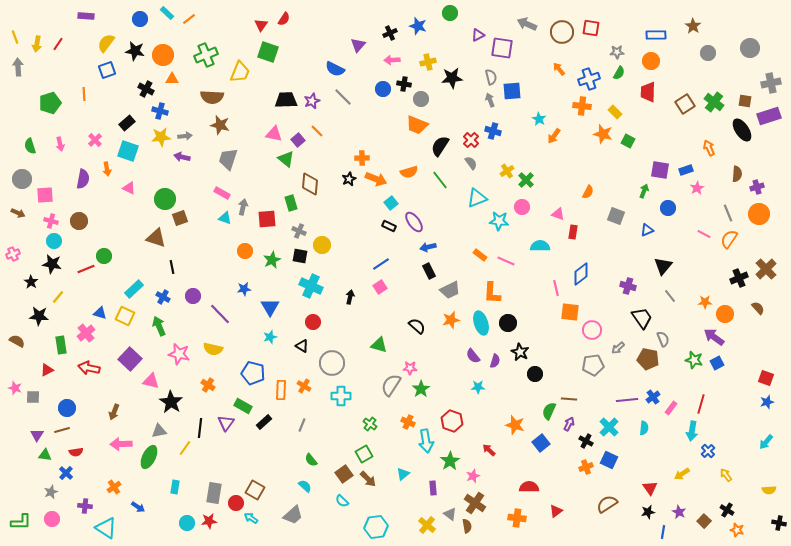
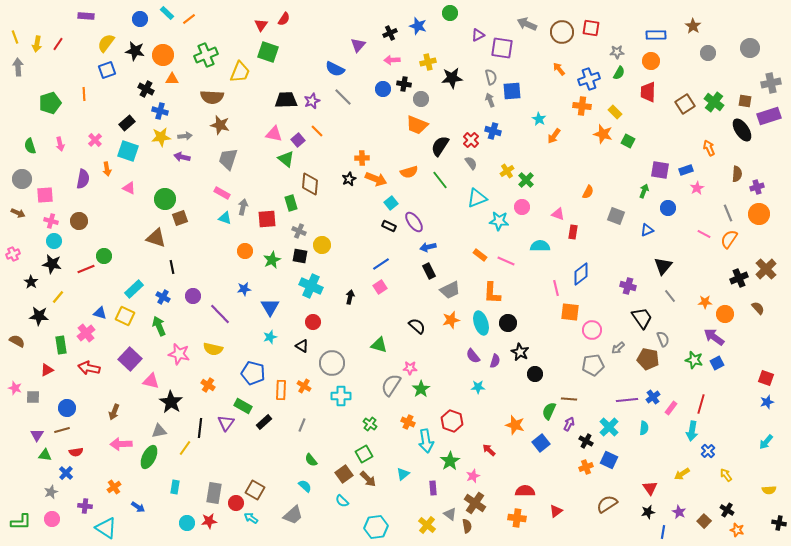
red semicircle at (529, 487): moved 4 px left, 4 px down
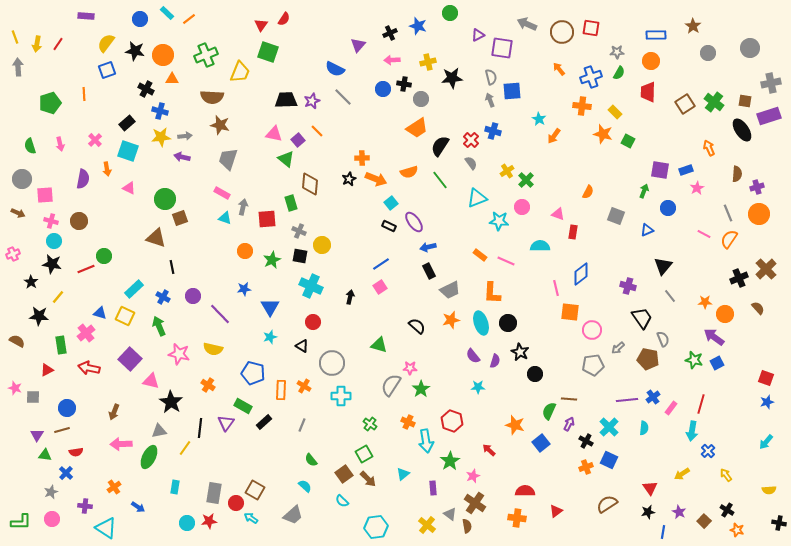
blue cross at (589, 79): moved 2 px right, 2 px up
orange trapezoid at (417, 125): moved 3 px down; rotated 55 degrees counterclockwise
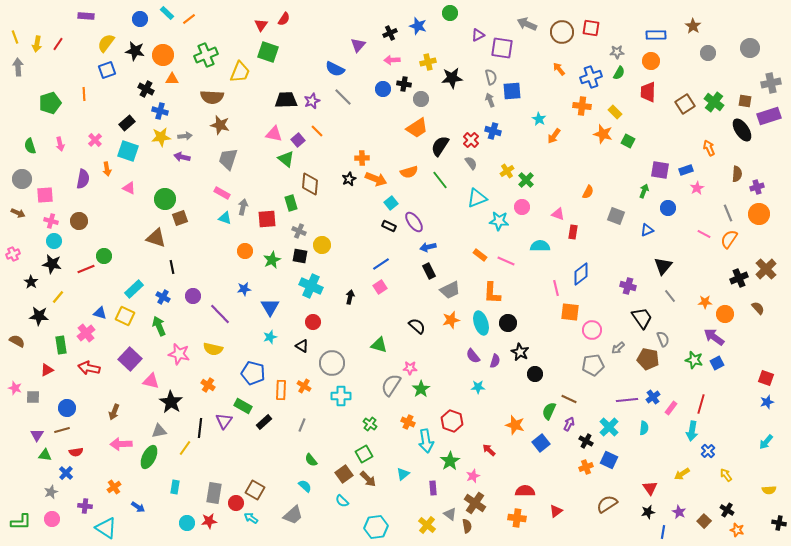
brown line at (569, 399): rotated 21 degrees clockwise
purple triangle at (226, 423): moved 2 px left, 2 px up
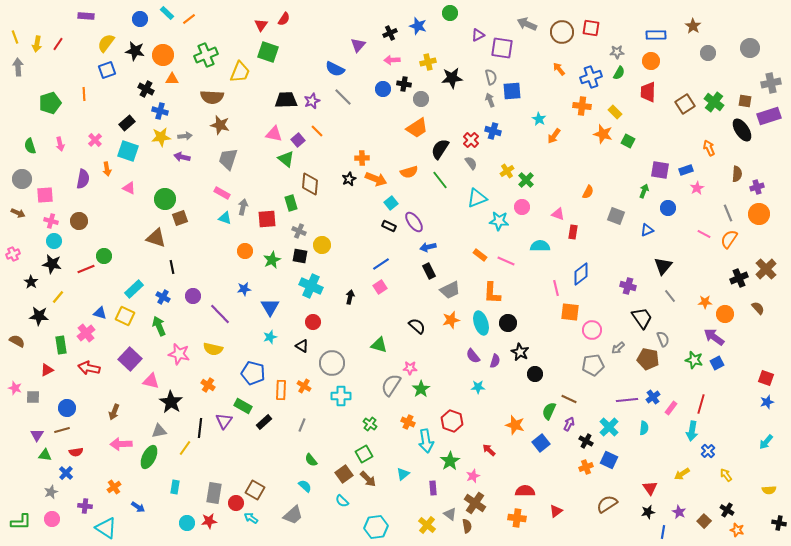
black semicircle at (440, 146): moved 3 px down
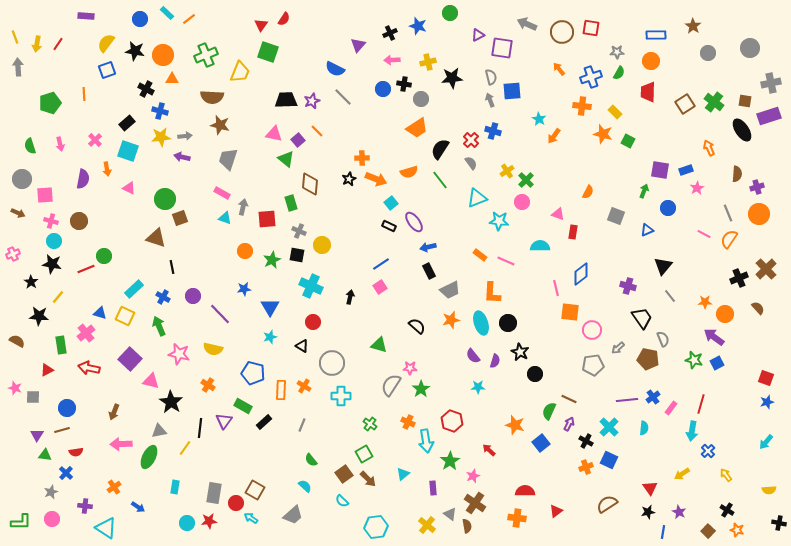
pink circle at (522, 207): moved 5 px up
black square at (300, 256): moved 3 px left, 1 px up
brown square at (704, 521): moved 4 px right, 10 px down
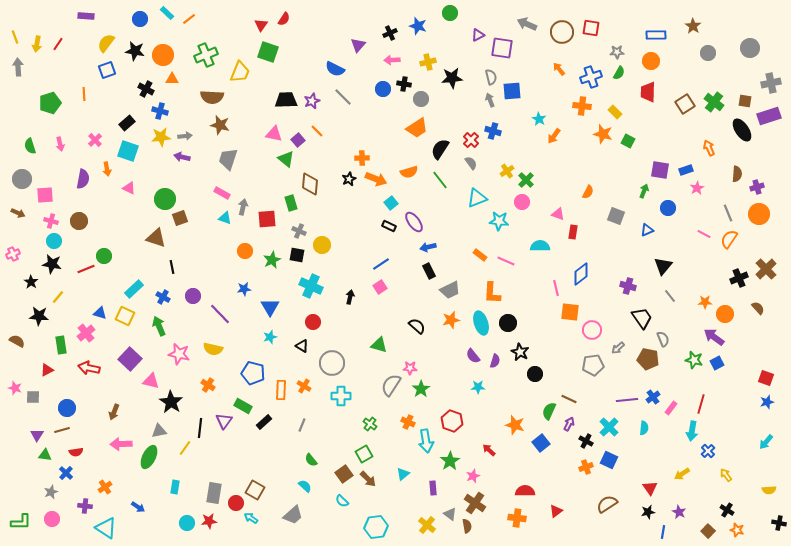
orange cross at (114, 487): moved 9 px left
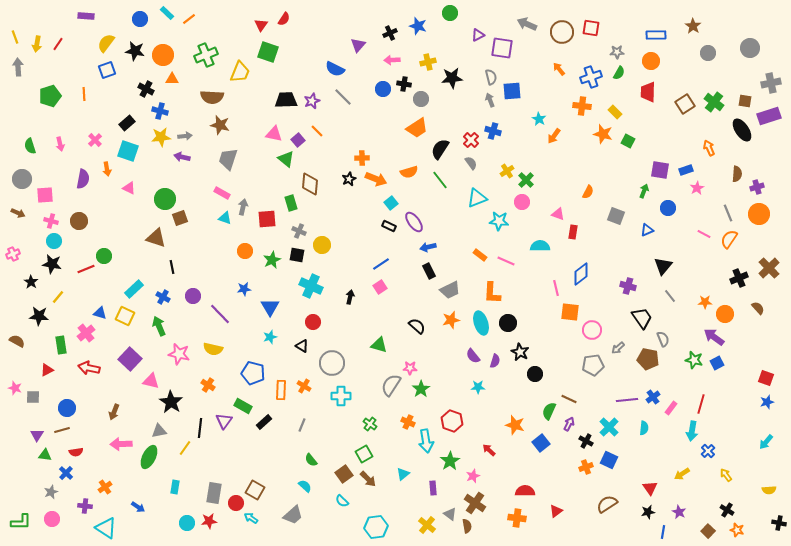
green pentagon at (50, 103): moved 7 px up
brown cross at (766, 269): moved 3 px right, 1 px up
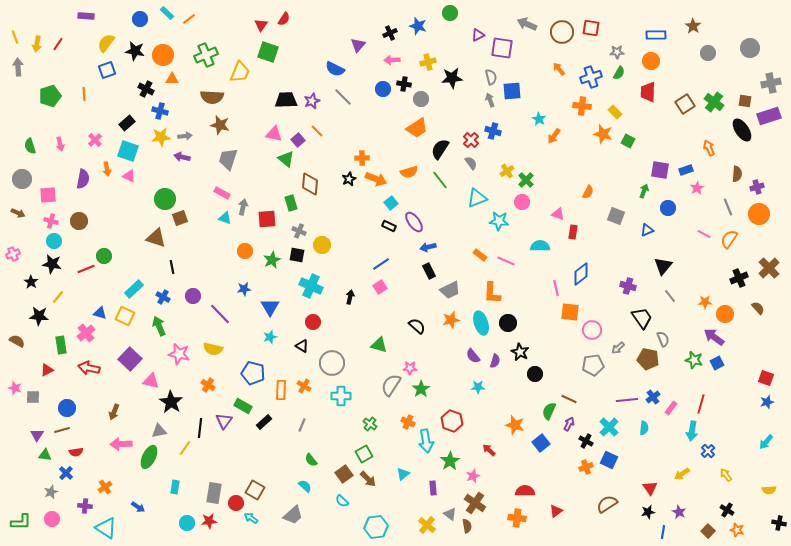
pink triangle at (129, 188): moved 12 px up
pink square at (45, 195): moved 3 px right
gray line at (728, 213): moved 6 px up
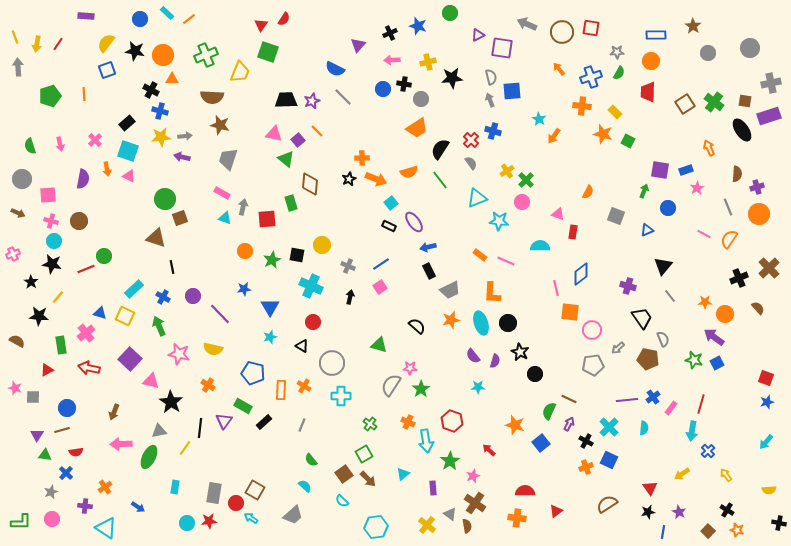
black cross at (146, 89): moved 5 px right, 1 px down
gray cross at (299, 231): moved 49 px right, 35 px down
